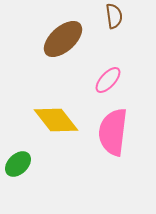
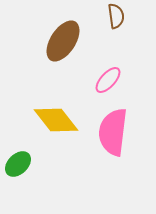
brown semicircle: moved 2 px right
brown ellipse: moved 2 px down; rotated 15 degrees counterclockwise
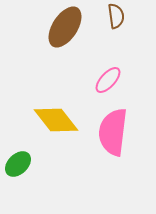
brown ellipse: moved 2 px right, 14 px up
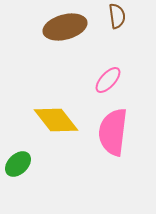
brown semicircle: moved 1 px right
brown ellipse: rotated 42 degrees clockwise
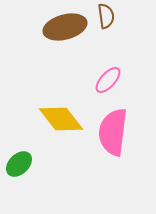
brown semicircle: moved 11 px left
yellow diamond: moved 5 px right, 1 px up
green ellipse: moved 1 px right
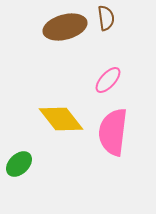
brown semicircle: moved 2 px down
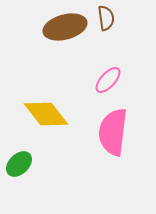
yellow diamond: moved 15 px left, 5 px up
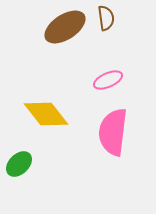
brown ellipse: rotated 18 degrees counterclockwise
pink ellipse: rotated 24 degrees clockwise
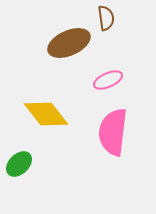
brown ellipse: moved 4 px right, 16 px down; rotated 9 degrees clockwise
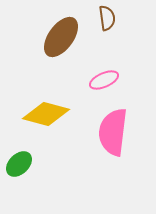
brown semicircle: moved 1 px right
brown ellipse: moved 8 px left, 6 px up; rotated 30 degrees counterclockwise
pink ellipse: moved 4 px left
yellow diamond: rotated 36 degrees counterclockwise
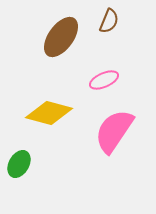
brown semicircle: moved 2 px right, 3 px down; rotated 30 degrees clockwise
yellow diamond: moved 3 px right, 1 px up
pink semicircle: moved 1 px right, 1 px up; rotated 27 degrees clockwise
green ellipse: rotated 16 degrees counterclockwise
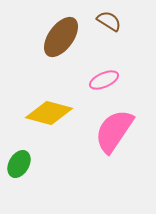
brown semicircle: rotated 80 degrees counterclockwise
